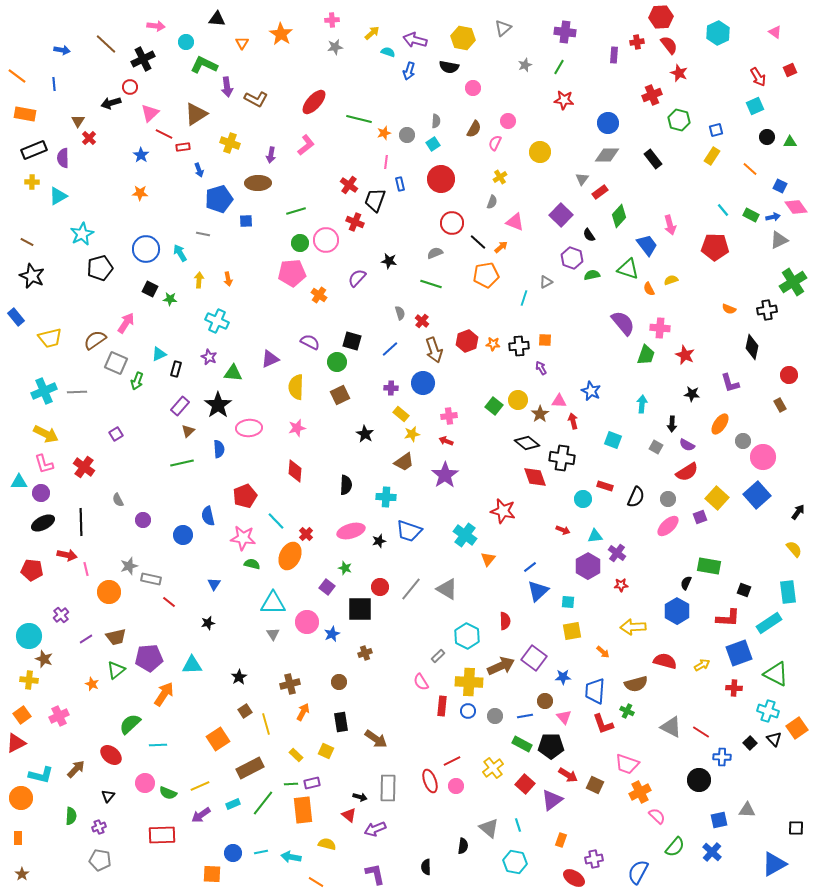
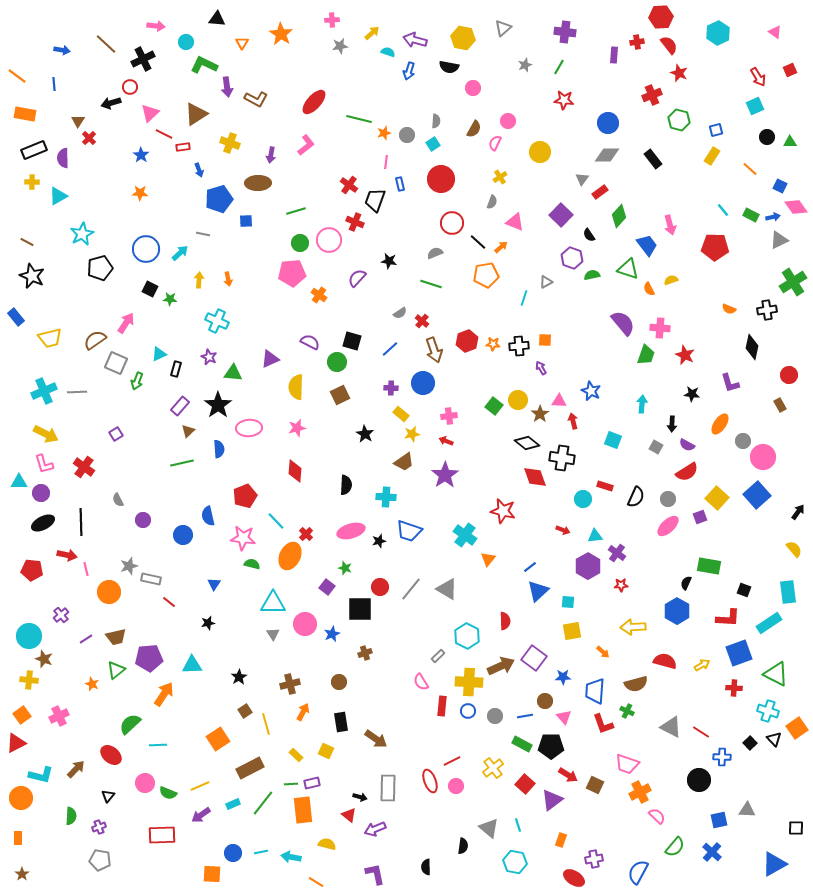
gray star at (335, 47): moved 5 px right, 1 px up
pink circle at (326, 240): moved 3 px right
cyan arrow at (180, 253): rotated 78 degrees clockwise
gray semicircle at (400, 313): rotated 72 degrees clockwise
pink circle at (307, 622): moved 2 px left, 2 px down
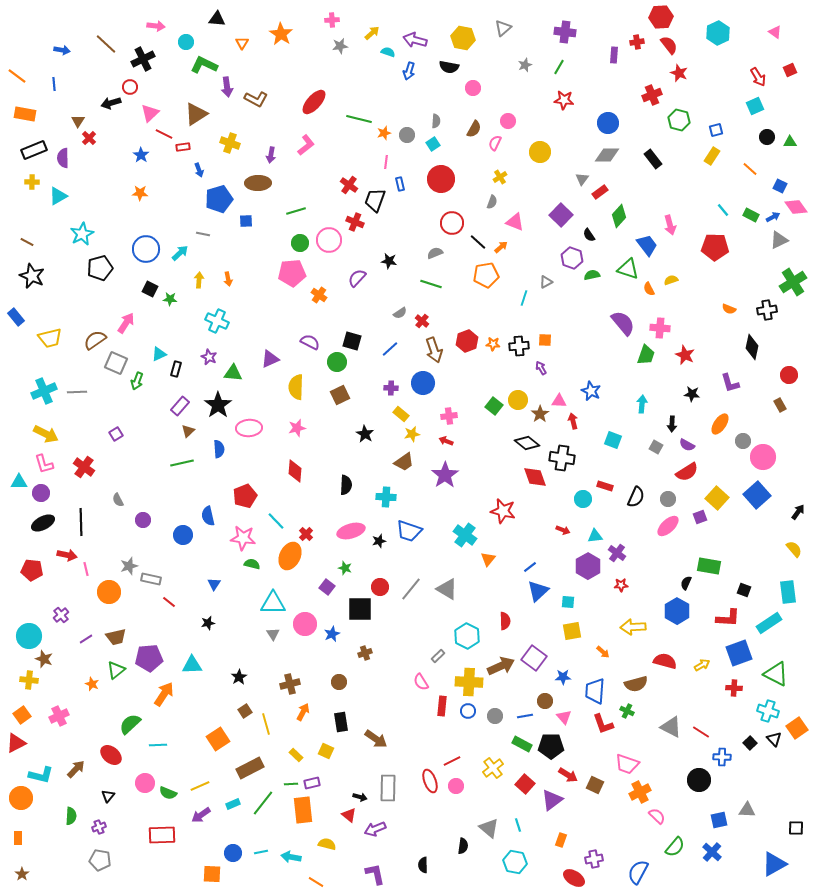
blue arrow at (773, 217): rotated 16 degrees counterclockwise
black semicircle at (426, 867): moved 3 px left, 2 px up
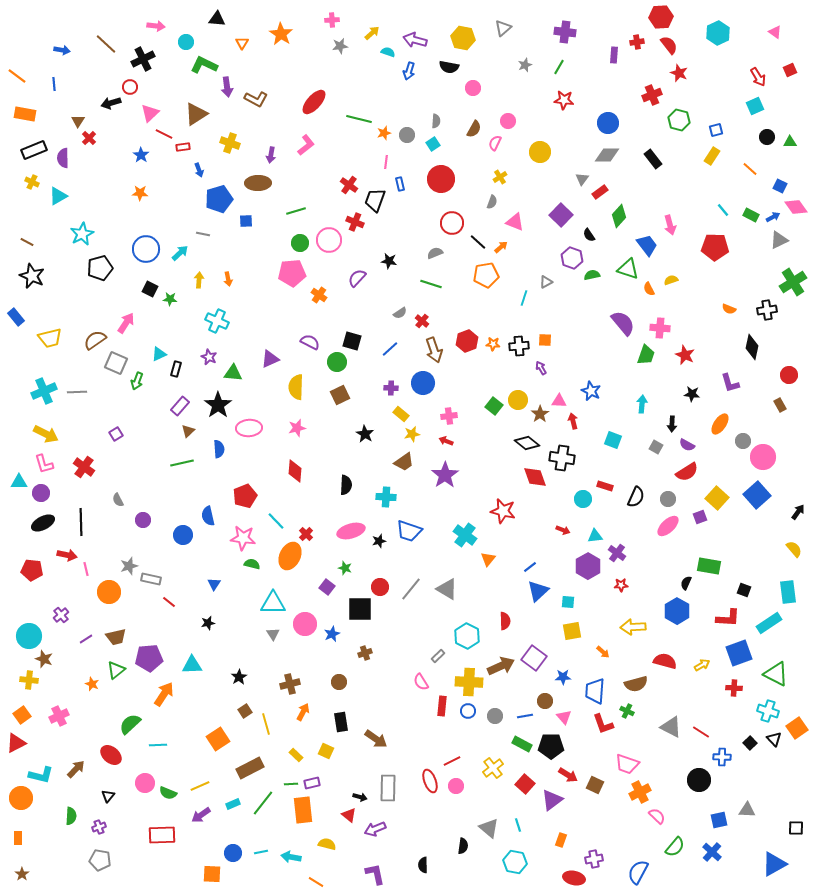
yellow cross at (32, 182): rotated 24 degrees clockwise
red ellipse at (574, 878): rotated 20 degrees counterclockwise
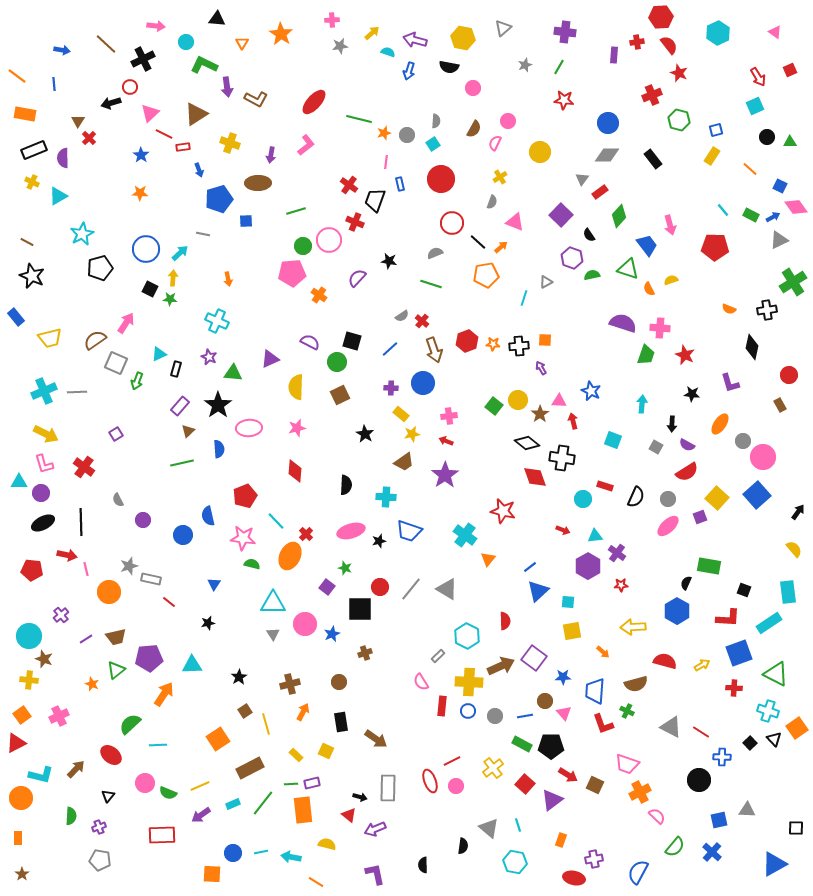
green circle at (300, 243): moved 3 px right, 3 px down
yellow arrow at (199, 280): moved 26 px left, 2 px up
gray semicircle at (400, 313): moved 2 px right, 3 px down
purple semicircle at (623, 323): rotated 32 degrees counterclockwise
pink triangle at (564, 717): moved 4 px up
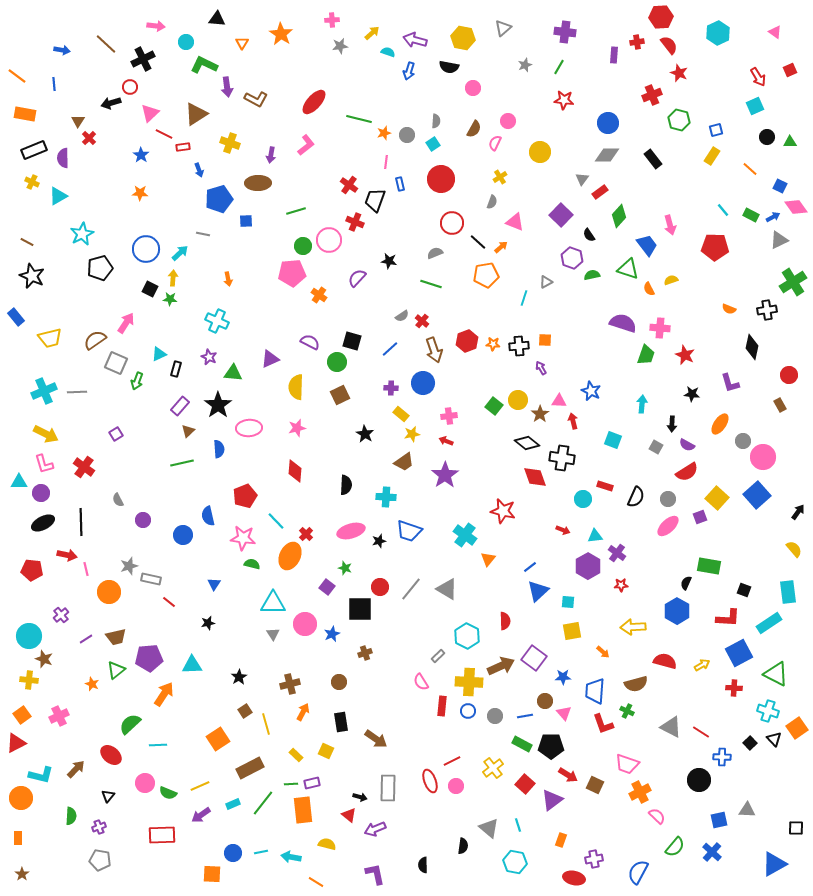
blue square at (739, 653): rotated 8 degrees counterclockwise
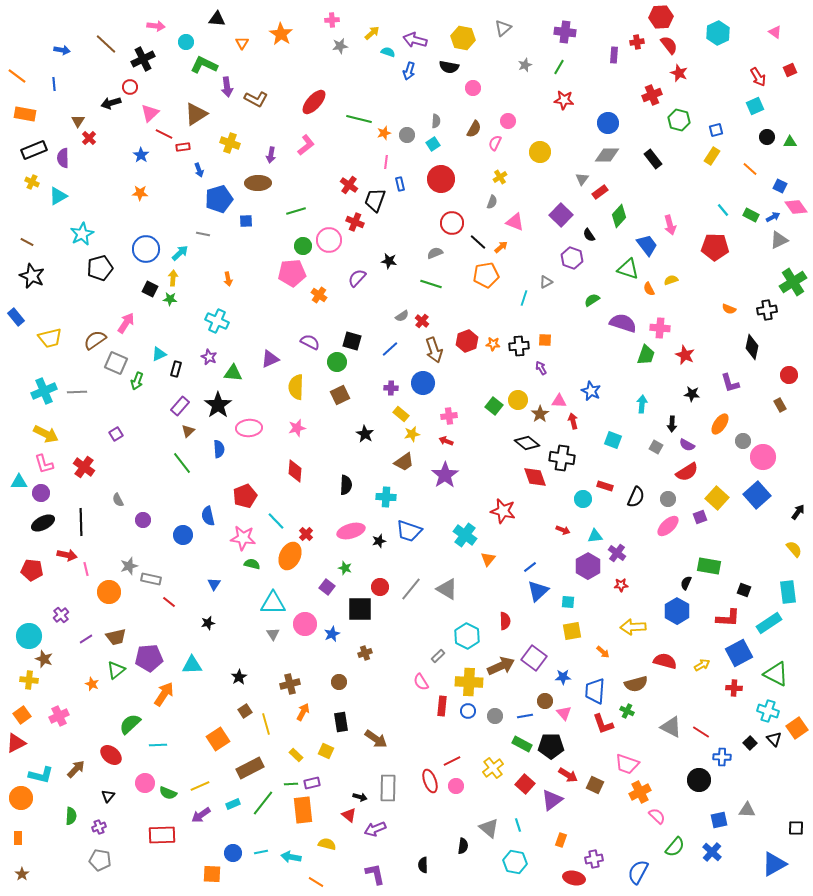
green semicircle at (592, 275): moved 25 px down; rotated 21 degrees counterclockwise
green line at (182, 463): rotated 65 degrees clockwise
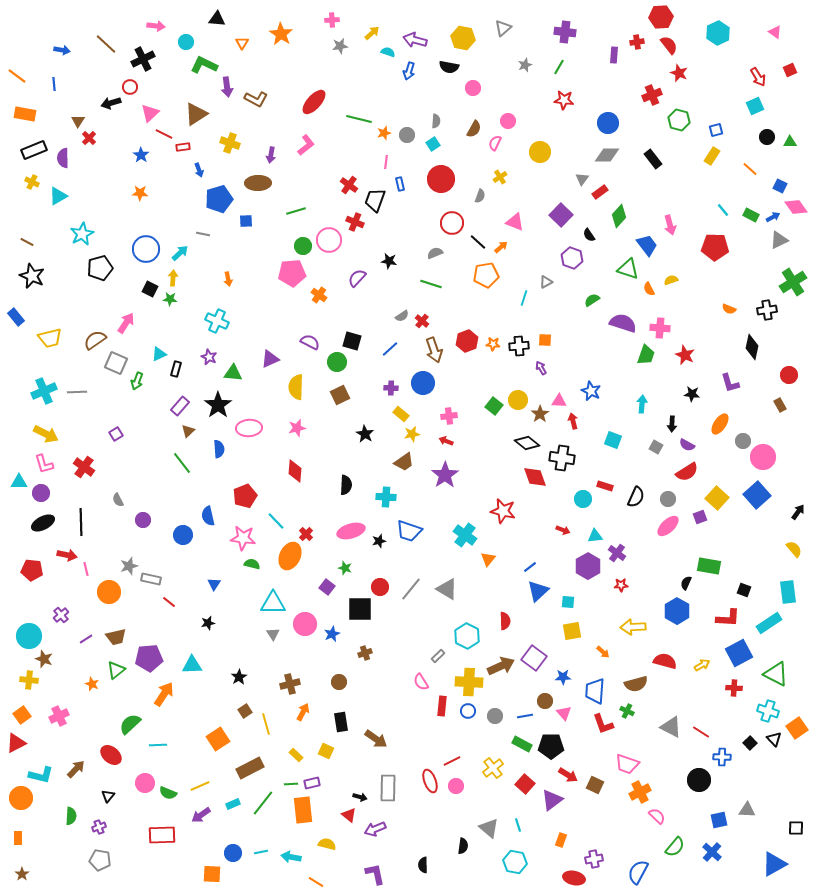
gray semicircle at (492, 202): moved 12 px left, 6 px up
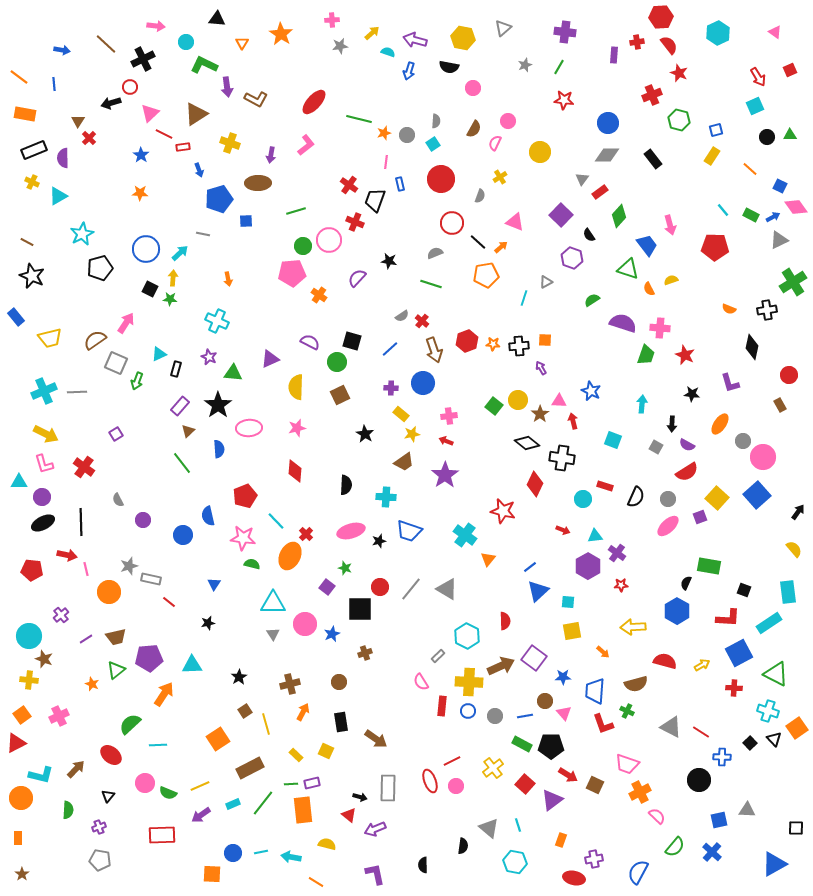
orange line at (17, 76): moved 2 px right, 1 px down
green triangle at (790, 142): moved 7 px up
red diamond at (535, 477): moved 7 px down; rotated 45 degrees clockwise
purple circle at (41, 493): moved 1 px right, 4 px down
green semicircle at (71, 816): moved 3 px left, 6 px up
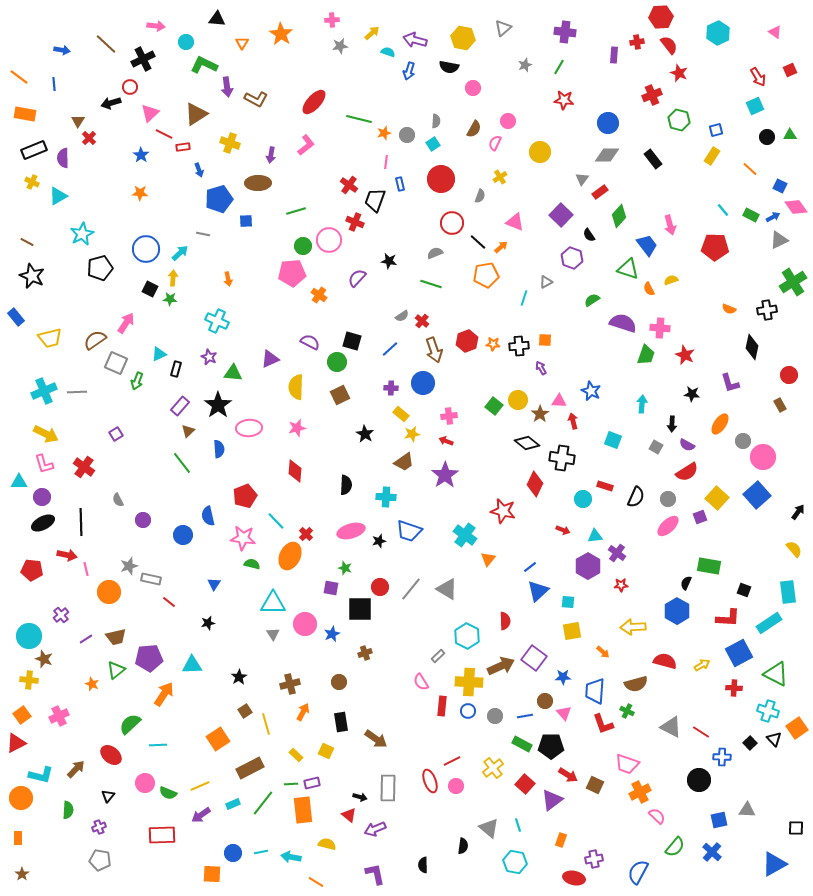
purple square at (327, 587): moved 4 px right, 1 px down; rotated 28 degrees counterclockwise
